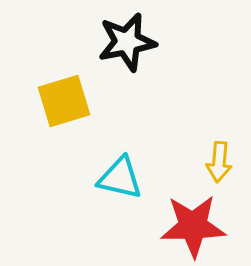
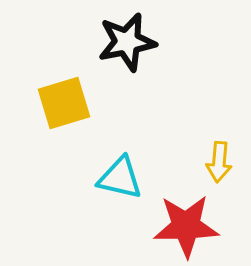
yellow square: moved 2 px down
red star: moved 7 px left
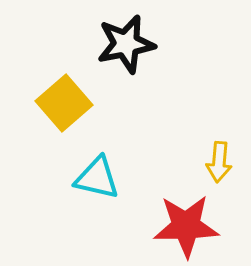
black star: moved 1 px left, 2 px down
yellow square: rotated 24 degrees counterclockwise
cyan triangle: moved 23 px left
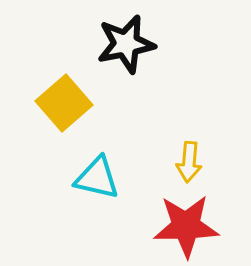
yellow arrow: moved 30 px left
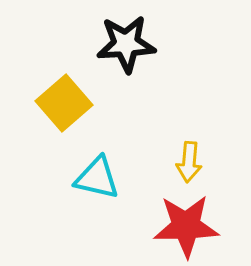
black star: rotated 8 degrees clockwise
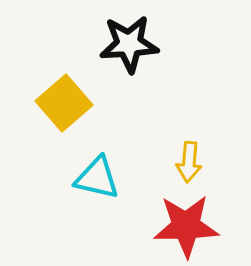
black star: moved 3 px right
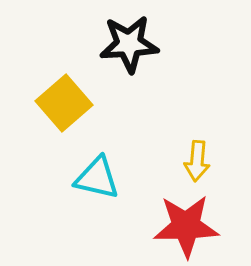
yellow arrow: moved 8 px right, 1 px up
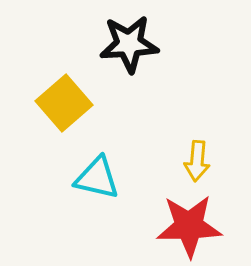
red star: moved 3 px right
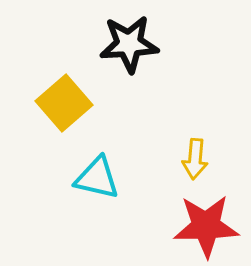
yellow arrow: moved 2 px left, 2 px up
red star: moved 17 px right
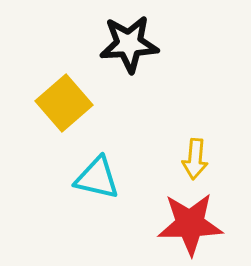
red star: moved 16 px left, 2 px up
